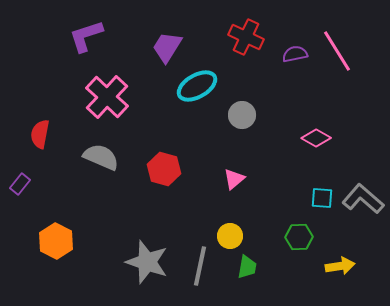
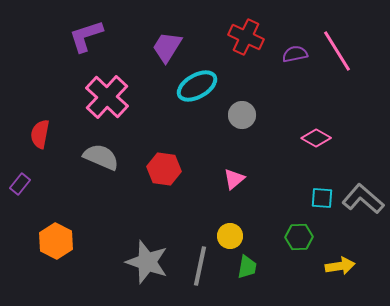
red hexagon: rotated 8 degrees counterclockwise
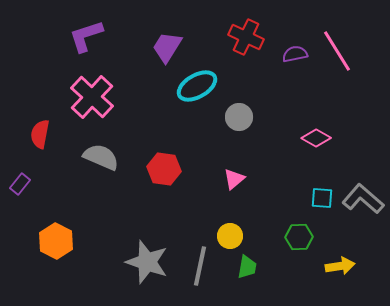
pink cross: moved 15 px left
gray circle: moved 3 px left, 2 px down
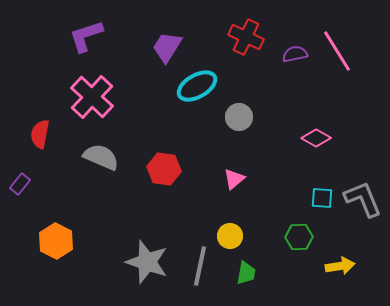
gray L-shape: rotated 27 degrees clockwise
green trapezoid: moved 1 px left, 6 px down
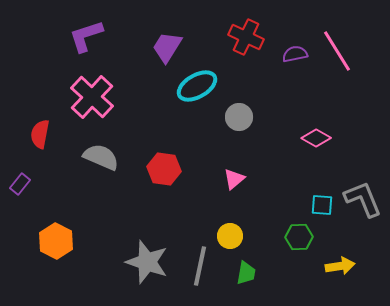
cyan square: moved 7 px down
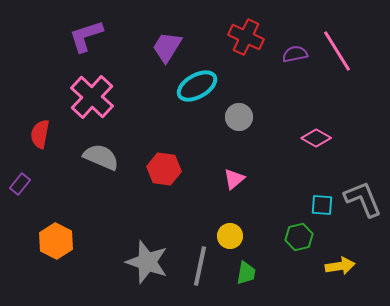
green hexagon: rotated 12 degrees counterclockwise
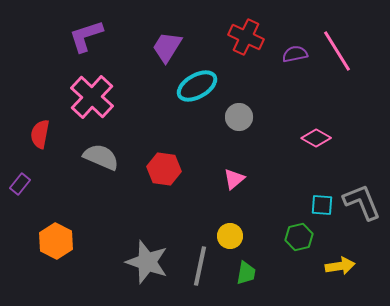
gray L-shape: moved 1 px left, 3 px down
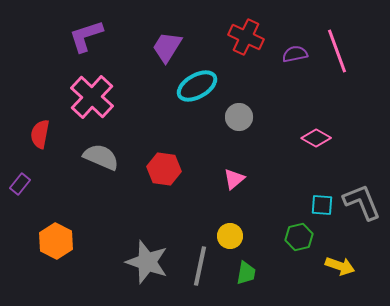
pink line: rotated 12 degrees clockwise
yellow arrow: rotated 28 degrees clockwise
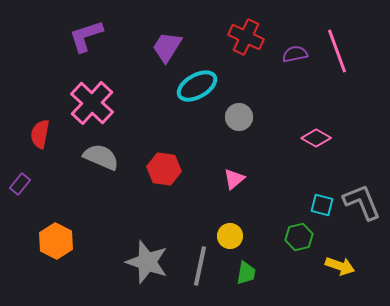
pink cross: moved 6 px down
cyan square: rotated 10 degrees clockwise
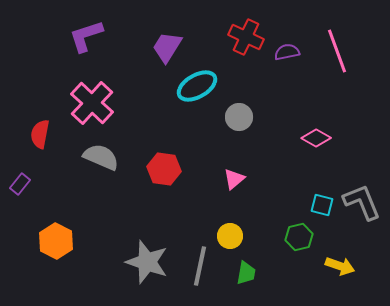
purple semicircle: moved 8 px left, 2 px up
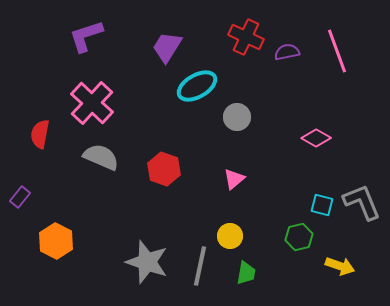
gray circle: moved 2 px left
red hexagon: rotated 12 degrees clockwise
purple rectangle: moved 13 px down
